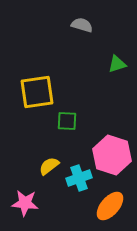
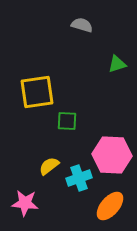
pink hexagon: rotated 15 degrees counterclockwise
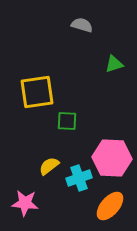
green triangle: moved 3 px left
pink hexagon: moved 3 px down
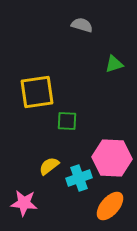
pink star: moved 1 px left
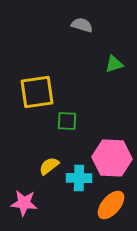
cyan cross: rotated 20 degrees clockwise
orange ellipse: moved 1 px right, 1 px up
